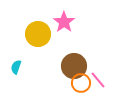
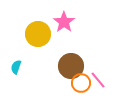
brown circle: moved 3 px left
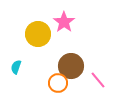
orange circle: moved 23 px left
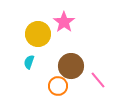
cyan semicircle: moved 13 px right, 5 px up
orange circle: moved 3 px down
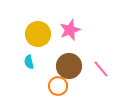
pink star: moved 6 px right, 8 px down; rotated 15 degrees clockwise
cyan semicircle: rotated 32 degrees counterclockwise
brown circle: moved 2 px left
pink line: moved 3 px right, 11 px up
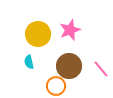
orange circle: moved 2 px left
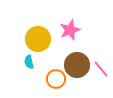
yellow circle: moved 5 px down
brown circle: moved 8 px right, 1 px up
orange circle: moved 7 px up
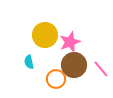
pink star: moved 12 px down
yellow circle: moved 7 px right, 4 px up
brown circle: moved 3 px left
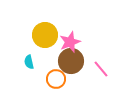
brown circle: moved 3 px left, 4 px up
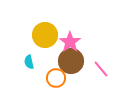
pink star: rotated 15 degrees counterclockwise
orange circle: moved 1 px up
